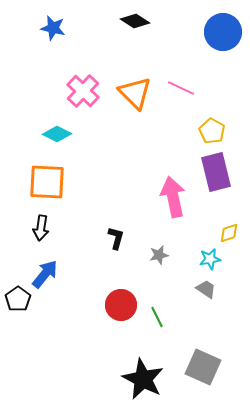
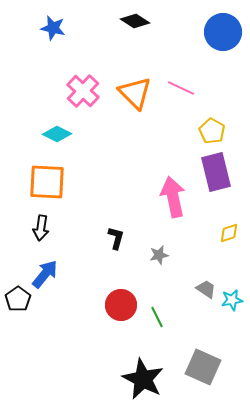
cyan star: moved 22 px right, 41 px down
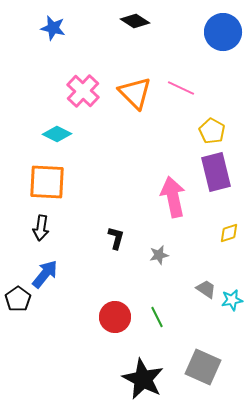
red circle: moved 6 px left, 12 px down
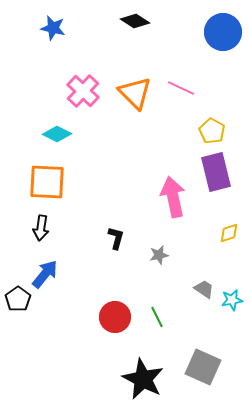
gray trapezoid: moved 2 px left
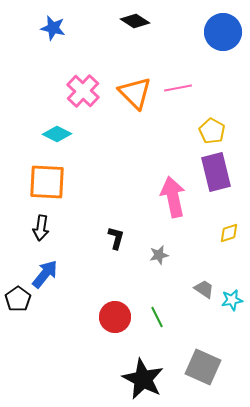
pink line: moved 3 px left; rotated 36 degrees counterclockwise
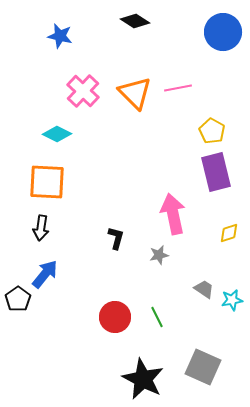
blue star: moved 7 px right, 8 px down
pink arrow: moved 17 px down
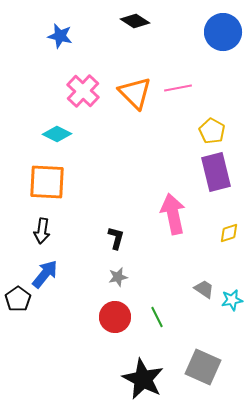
black arrow: moved 1 px right, 3 px down
gray star: moved 41 px left, 22 px down
